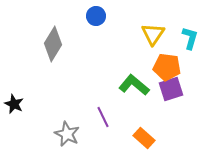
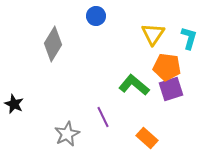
cyan L-shape: moved 1 px left
gray star: rotated 20 degrees clockwise
orange rectangle: moved 3 px right
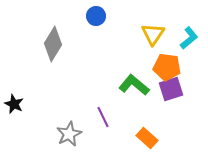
cyan L-shape: rotated 35 degrees clockwise
gray star: moved 2 px right
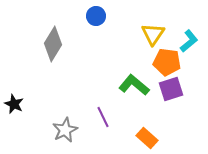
cyan L-shape: moved 3 px down
orange pentagon: moved 5 px up
gray star: moved 4 px left, 4 px up
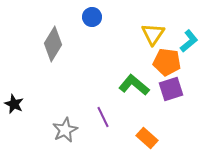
blue circle: moved 4 px left, 1 px down
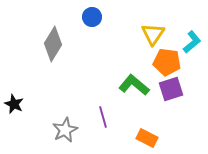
cyan L-shape: moved 3 px right, 1 px down
purple line: rotated 10 degrees clockwise
orange rectangle: rotated 15 degrees counterclockwise
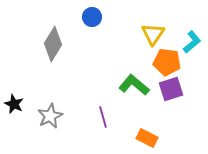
gray star: moved 15 px left, 14 px up
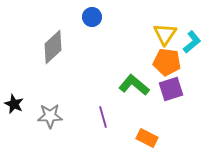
yellow triangle: moved 12 px right
gray diamond: moved 3 px down; rotated 16 degrees clockwise
gray star: rotated 25 degrees clockwise
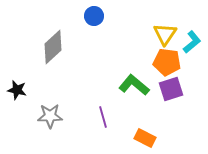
blue circle: moved 2 px right, 1 px up
black star: moved 3 px right, 14 px up; rotated 12 degrees counterclockwise
orange rectangle: moved 2 px left
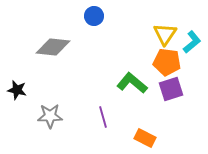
gray diamond: rotated 48 degrees clockwise
green L-shape: moved 2 px left, 2 px up
